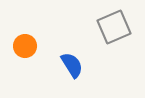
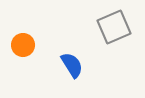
orange circle: moved 2 px left, 1 px up
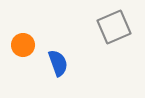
blue semicircle: moved 14 px left, 2 px up; rotated 12 degrees clockwise
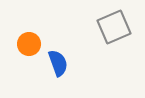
orange circle: moved 6 px right, 1 px up
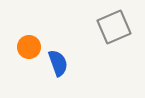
orange circle: moved 3 px down
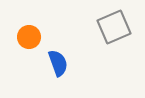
orange circle: moved 10 px up
